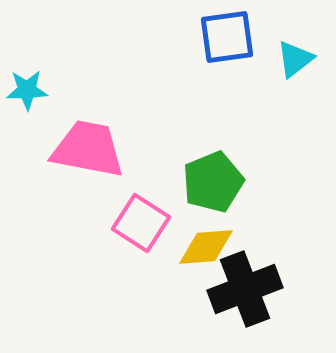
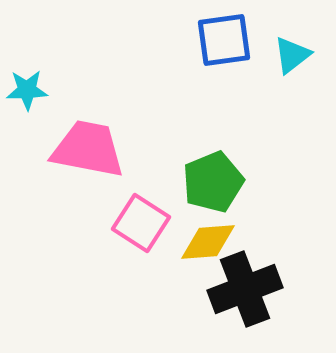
blue square: moved 3 px left, 3 px down
cyan triangle: moved 3 px left, 4 px up
yellow diamond: moved 2 px right, 5 px up
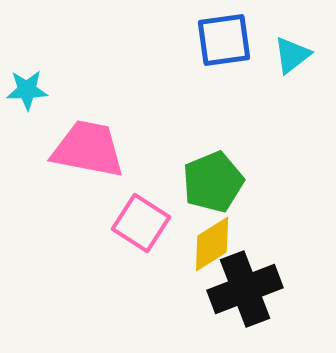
yellow diamond: moved 4 px right, 2 px down; rotated 28 degrees counterclockwise
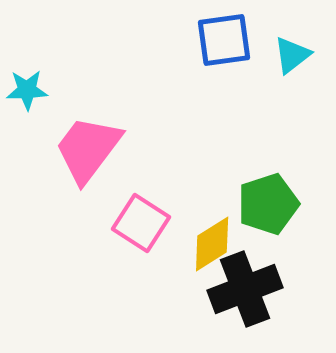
pink trapezoid: rotated 64 degrees counterclockwise
green pentagon: moved 55 px right, 22 px down; rotated 4 degrees clockwise
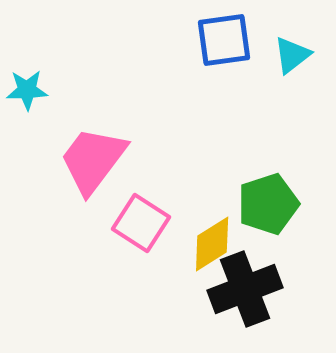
pink trapezoid: moved 5 px right, 11 px down
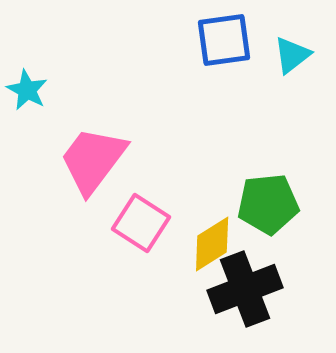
cyan star: rotated 30 degrees clockwise
green pentagon: rotated 12 degrees clockwise
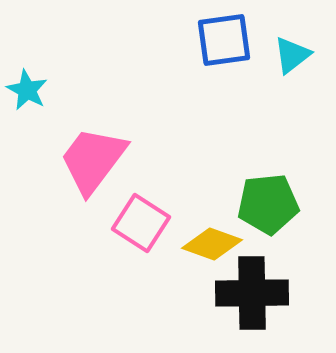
yellow diamond: rotated 52 degrees clockwise
black cross: moved 7 px right, 4 px down; rotated 20 degrees clockwise
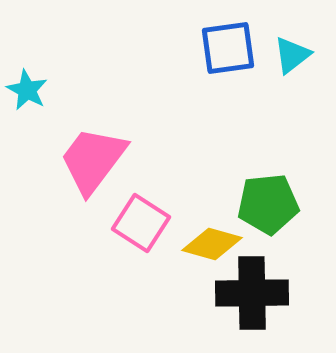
blue square: moved 4 px right, 8 px down
yellow diamond: rotated 4 degrees counterclockwise
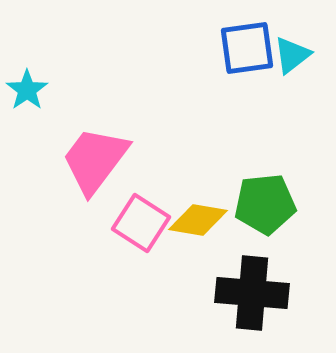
blue square: moved 19 px right
cyan star: rotated 9 degrees clockwise
pink trapezoid: moved 2 px right
green pentagon: moved 3 px left
yellow diamond: moved 14 px left, 24 px up; rotated 6 degrees counterclockwise
black cross: rotated 6 degrees clockwise
